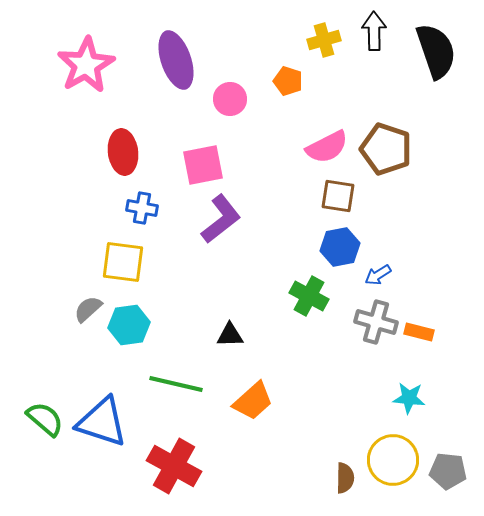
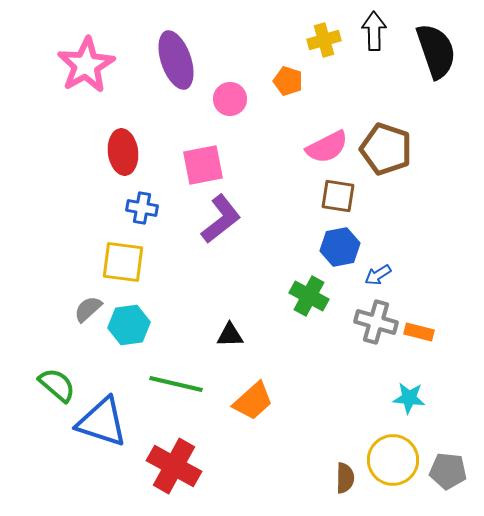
green semicircle: moved 12 px right, 34 px up
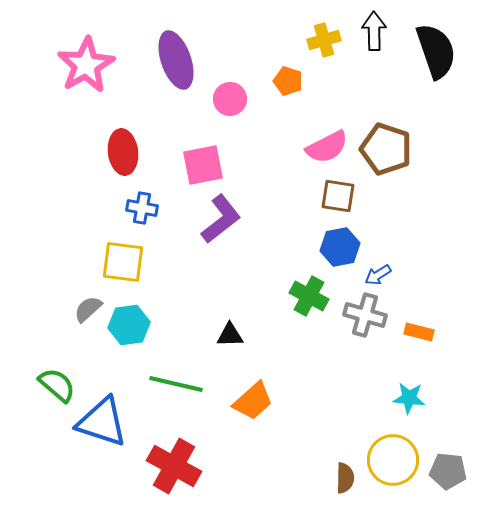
gray cross: moved 11 px left, 7 px up
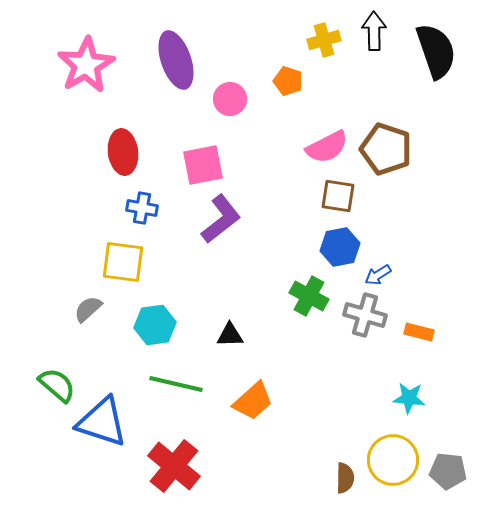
cyan hexagon: moved 26 px right
red cross: rotated 10 degrees clockwise
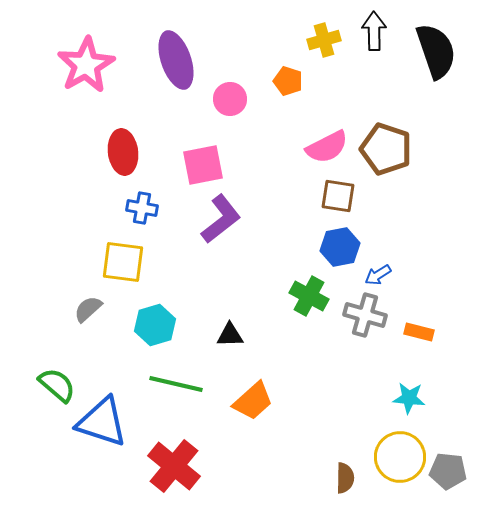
cyan hexagon: rotated 9 degrees counterclockwise
yellow circle: moved 7 px right, 3 px up
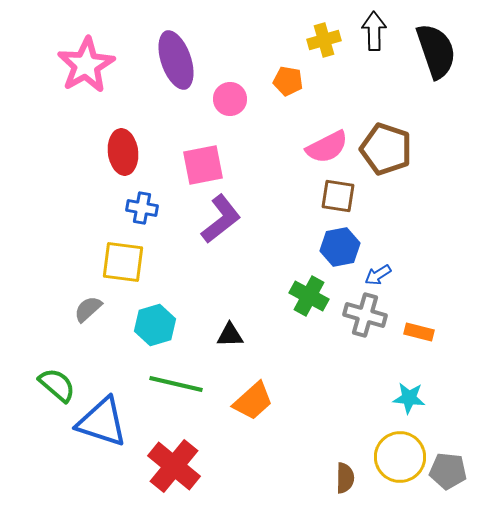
orange pentagon: rotated 8 degrees counterclockwise
